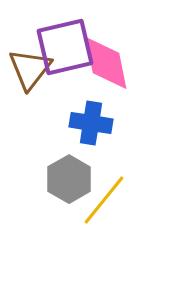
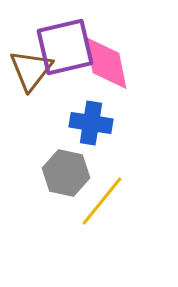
brown triangle: moved 1 px right, 1 px down
gray hexagon: moved 3 px left, 6 px up; rotated 18 degrees counterclockwise
yellow line: moved 2 px left, 1 px down
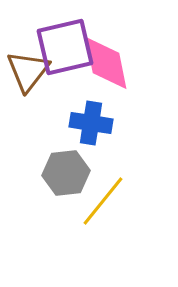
brown triangle: moved 3 px left, 1 px down
gray hexagon: rotated 18 degrees counterclockwise
yellow line: moved 1 px right
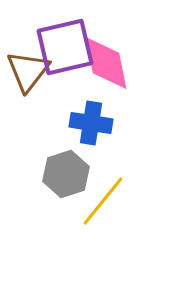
gray hexagon: moved 1 px down; rotated 12 degrees counterclockwise
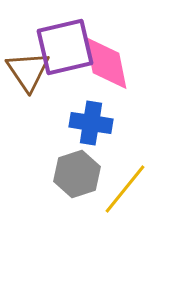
brown triangle: rotated 12 degrees counterclockwise
gray hexagon: moved 11 px right
yellow line: moved 22 px right, 12 px up
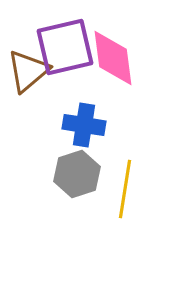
pink diamond: moved 7 px right, 5 px up; rotated 4 degrees clockwise
brown triangle: rotated 24 degrees clockwise
blue cross: moved 7 px left, 2 px down
yellow line: rotated 30 degrees counterclockwise
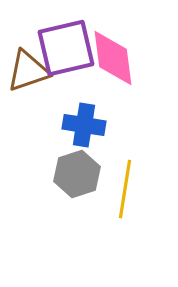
purple square: moved 1 px right, 1 px down
brown triangle: rotated 21 degrees clockwise
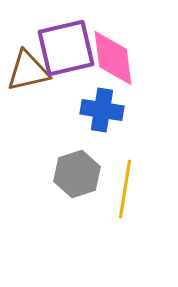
brown triangle: rotated 6 degrees clockwise
blue cross: moved 18 px right, 15 px up
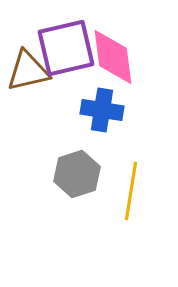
pink diamond: moved 1 px up
yellow line: moved 6 px right, 2 px down
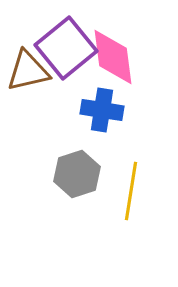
purple square: rotated 26 degrees counterclockwise
